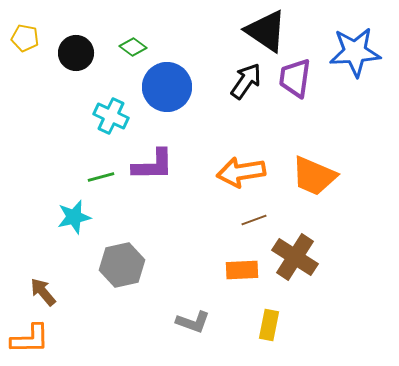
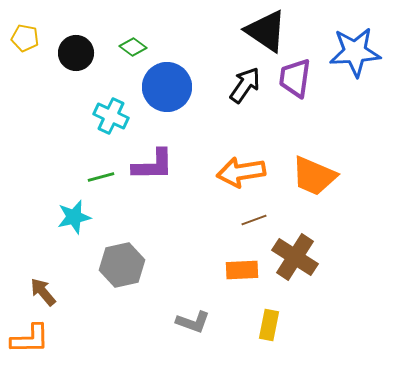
black arrow: moved 1 px left, 4 px down
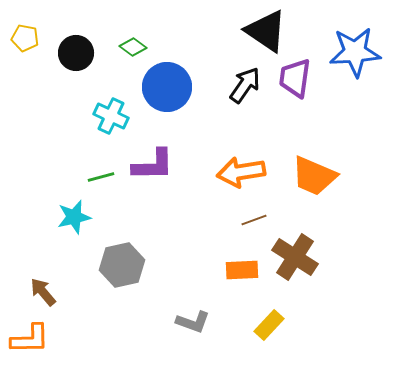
yellow rectangle: rotated 32 degrees clockwise
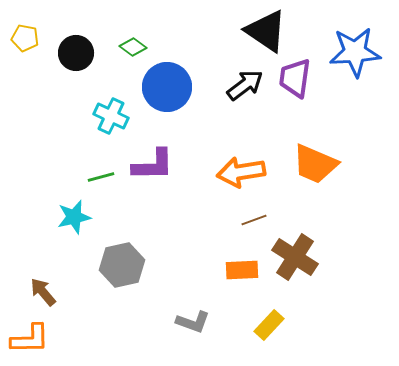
black arrow: rotated 18 degrees clockwise
orange trapezoid: moved 1 px right, 12 px up
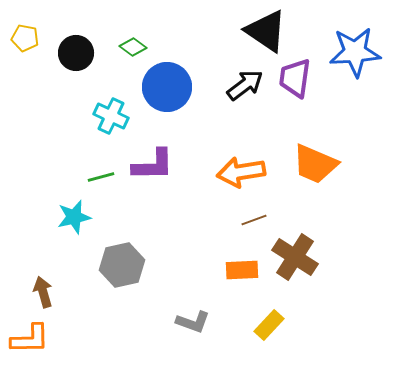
brown arrow: rotated 24 degrees clockwise
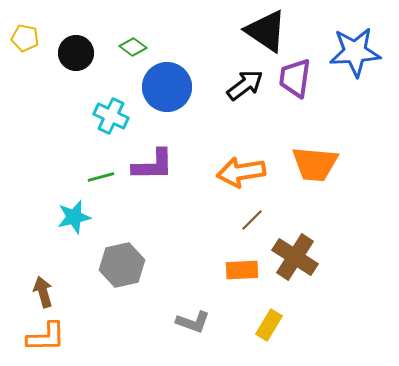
orange trapezoid: rotated 18 degrees counterclockwise
brown line: moved 2 px left; rotated 25 degrees counterclockwise
yellow rectangle: rotated 12 degrees counterclockwise
orange L-shape: moved 16 px right, 2 px up
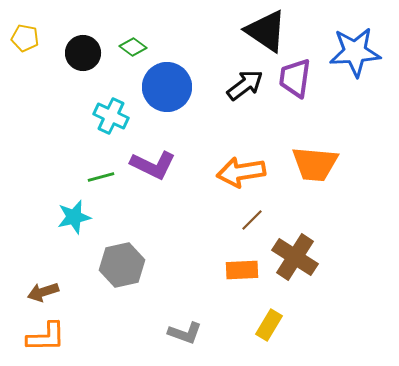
black circle: moved 7 px right
purple L-shape: rotated 27 degrees clockwise
brown arrow: rotated 92 degrees counterclockwise
gray L-shape: moved 8 px left, 11 px down
